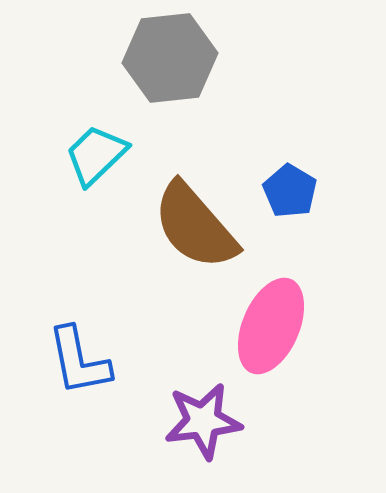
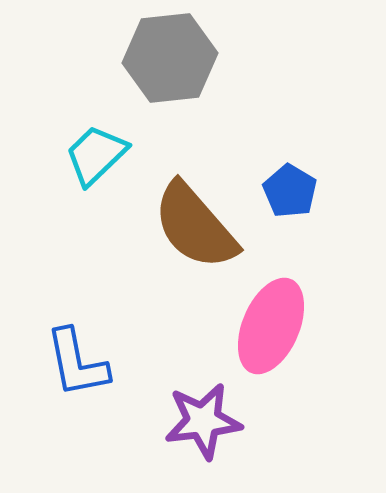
blue L-shape: moved 2 px left, 2 px down
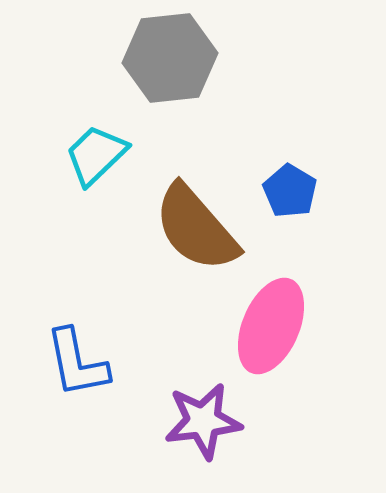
brown semicircle: moved 1 px right, 2 px down
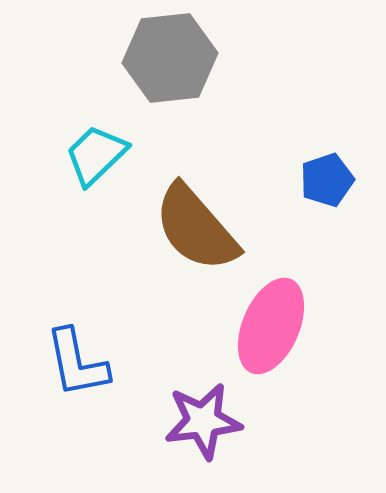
blue pentagon: moved 37 px right, 11 px up; rotated 22 degrees clockwise
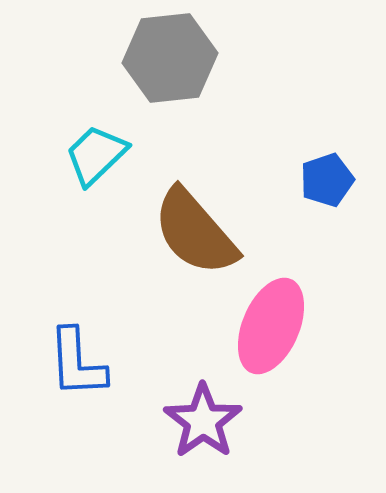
brown semicircle: moved 1 px left, 4 px down
blue L-shape: rotated 8 degrees clockwise
purple star: rotated 28 degrees counterclockwise
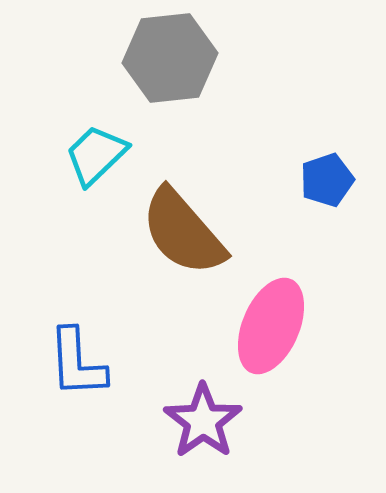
brown semicircle: moved 12 px left
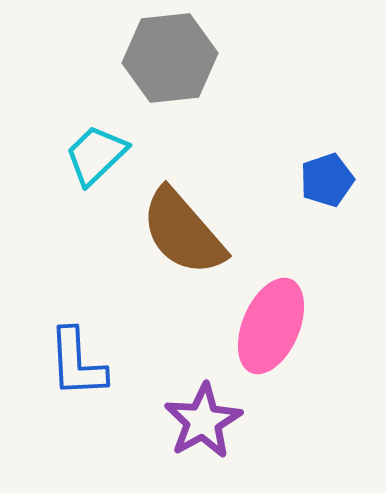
purple star: rotated 6 degrees clockwise
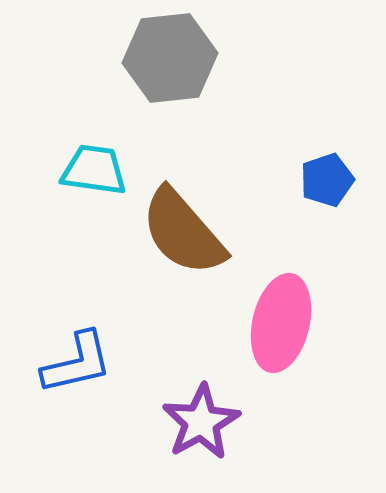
cyan trapezoid: moved 2 px left, 15 px down; rotated 52 degrees clockwise
pink ellipse: moved 10 px right, 3 px up; rotated 10 degrees counterclockwise
blue L-shape: rotated 100 degrees counterclockwise
purple star: moved 2 px left, 1 px down
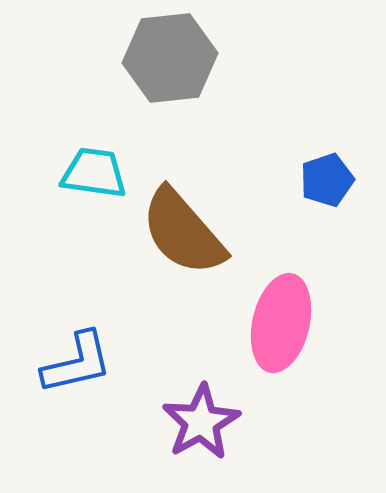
cyan trapezoid: moved 3 px down
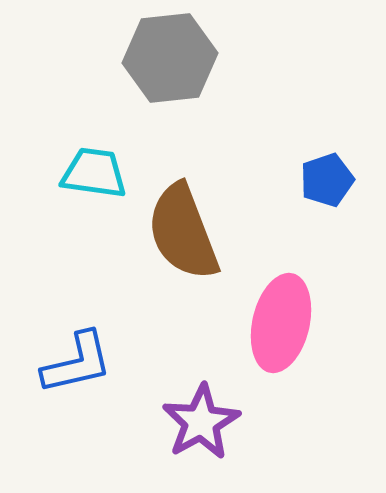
brown semicircle: rotated 20 degrees clockwise
